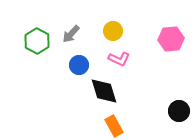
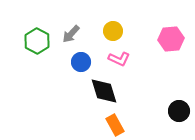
blue circle: moved 2 px right, 3 px up
orange rectangle: moved 1 px right, 1 px up
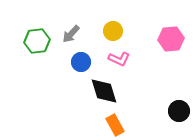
green hexagon: rotated 25 degrees clockwise
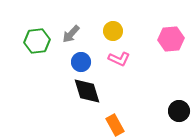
black diamond: moved 17 px left
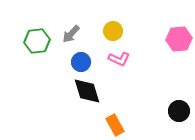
pink hexagon: moved 8 px right
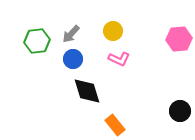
blue circle: moved 8 px left, 3 px up
black circle: moved 1 px right
orange rectangle: rotated 10 degrees counterclockwise
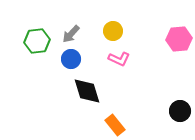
blue circle: moved 2 px left
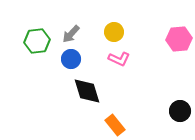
yellow circle: moved 1 px right, 1 px down
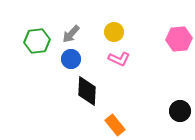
black diamond: rotated 20 degrees clockwise
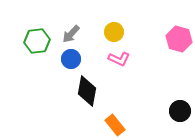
pink hexagon: rotated 20 degrees clockwise
black diamond: rotated 8 degrees clockwise
